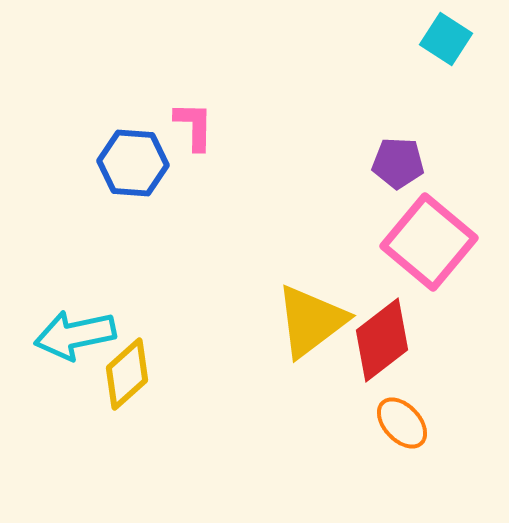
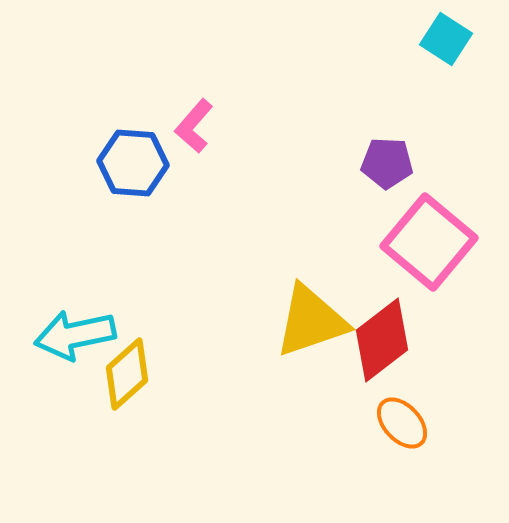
pink L-shape: rotated 140 degrees counterclockwise
purple pentagon: moved 11 px left
yellow triangle: rotated 18 degrees clockwise
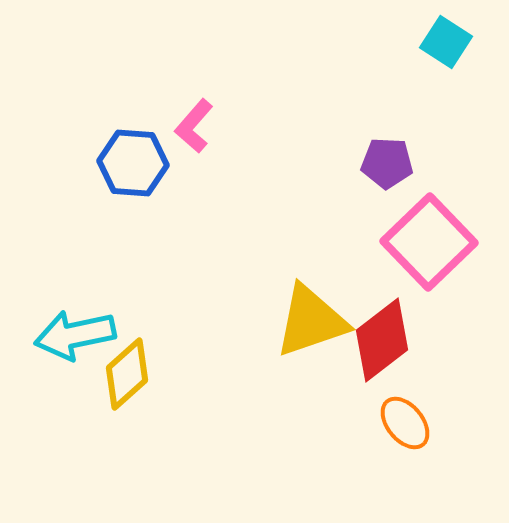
cyan square: moved 3 px down
pink square: rotated 6 degrees clockwise
orange ellipse: moved 3 px right; rotated 4 degrees clockwise
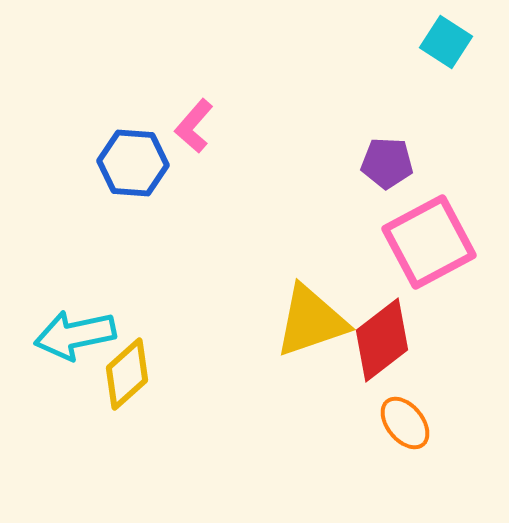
pink square: rotated 16 degrees clockwise
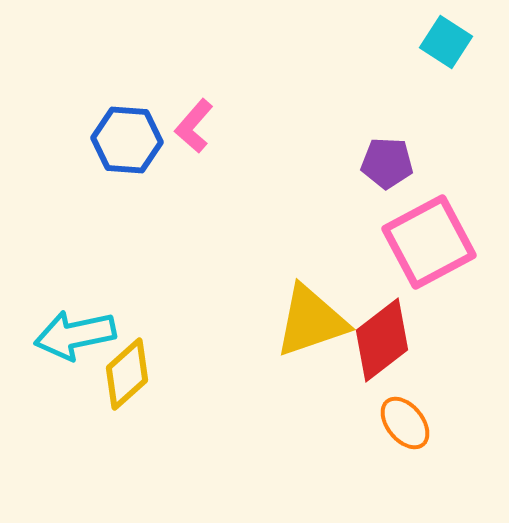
blue hexagon: moved 6 px left, 23 px up
